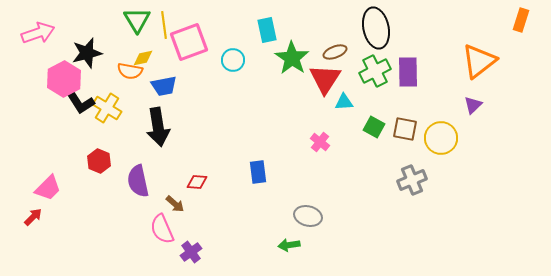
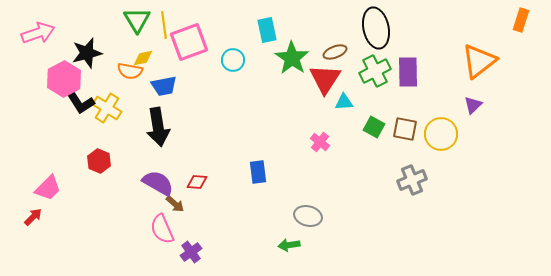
yellow circle: moved 4 px up
purple semicircle: moved 20 px right, 2 px down; rotated 132 degrees clockwise
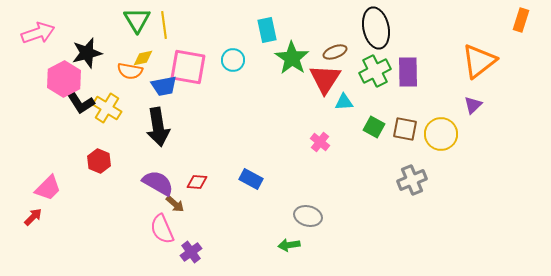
pink square: moved 1 px left, 25 px down; rotated 30 degrees clockwise
blue rectangle: moved 7 px left, 7 px down; rotated 55 degrees counterclockwise
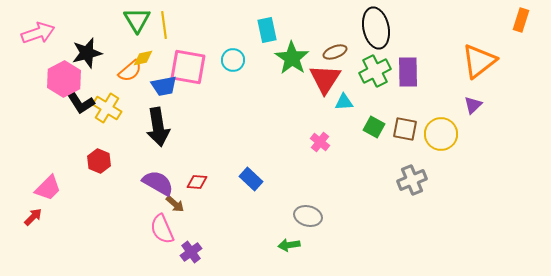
orange semicircle: rotated 50 degrees counterclockwise
blue rectangle: rotated 15 degrees clockwise
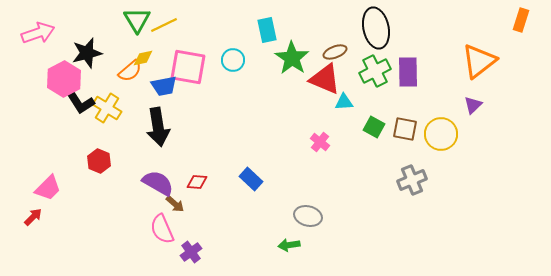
yellow line: rotated 72 degrees clockwise
red triangle: rotated 40 degrees counterclockwise
